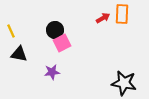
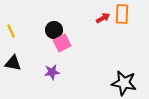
black circle: moved 1 px left
black triangle: moved 6 px left, 9 px down
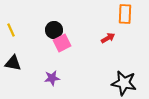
orange rectangle: moved 3 px right
red arrow: moved 5 px right, 20 px down
yellow line: moved 1 px up
purple star: moved 6 px down
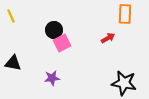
yellow line: moved 14 px up
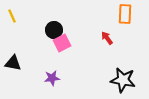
yellow line: moved 1 px right
red arrow: moved 1 px left; rotated 96 degrees counterclockwise
black star: moved 1 px left, 3 px up
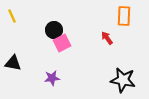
orange rectangle: moved 1 px left, 2 px down
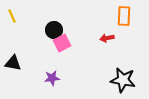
red arrow: rotated 64 degrees counterclockwise
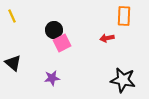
black triangle: rotated 30 degrees clockwise
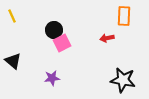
black triangle: moved 2 px up
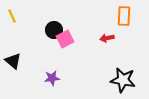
pink square: moved 3 px right, 4 px up
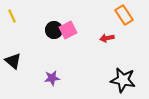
orange rectangle: moved 1 px up; rotated 36 degrees counterclockwise
pink square: moved 3 px right, 9 px up
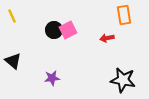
orange rectangle: rotated 24 degrees clockwise
